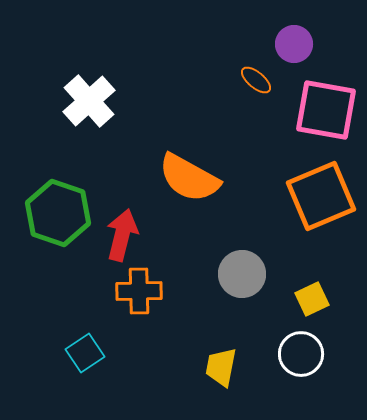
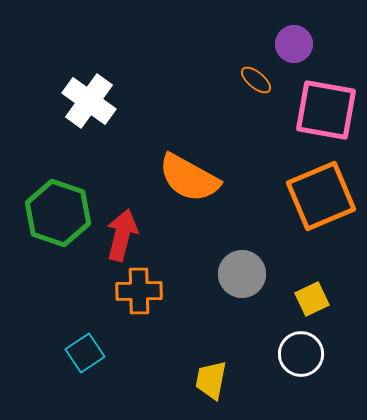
white cross: rotated 12 degrees counterclockwise
yellow trapezoid: moved 10 px left, 13 px down
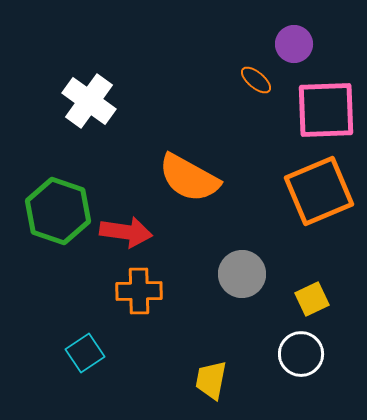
pink square: rotated 12 degrees counterclockwise
orange square: moved 2 px left, 5 px up
green hexagon: moved 2 px up
red arrow: moved 4 px right, 3 px up; rotated 84 degrees clockwise
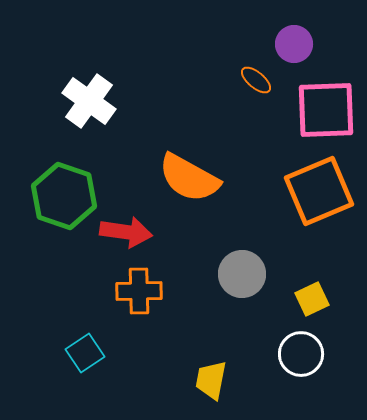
green hexagon: moved 6 px right, 15 px up
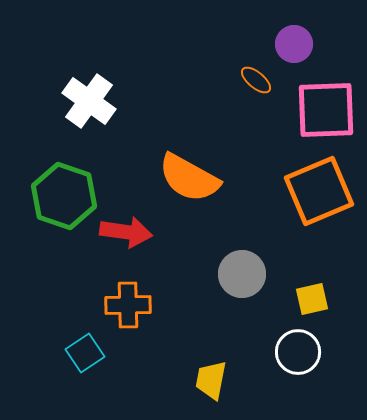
orange cross: moved 11 px left, 14 px down
yellow square: rotated 12 degrees clockwise
white circle: moved 3 px left, 2 px up
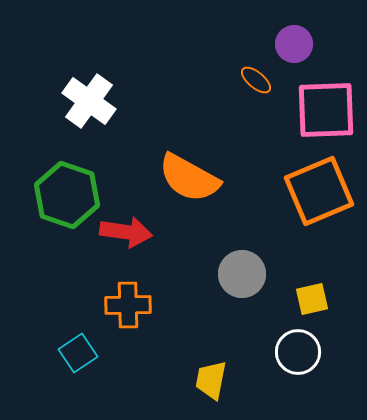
green hexagon: moved 3 px right, 1 px up
cyan square: moved 7 px left
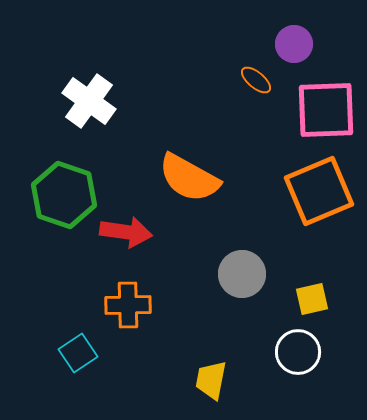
green hexagon: moved 3 px left
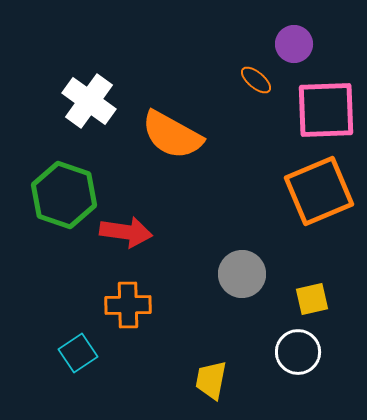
orange semicircle: moved 17 px left, 43 px up
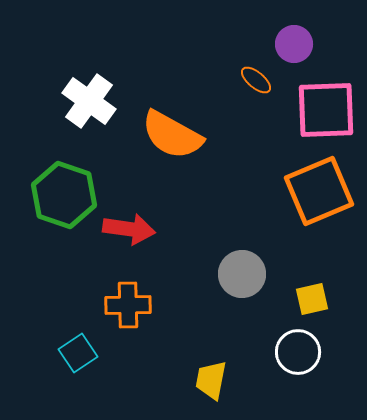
red arrow: moved 3 px right, 3 px up
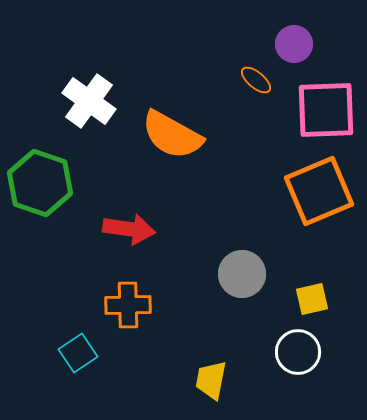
green hexagon: moved 24 px left, 12 px up
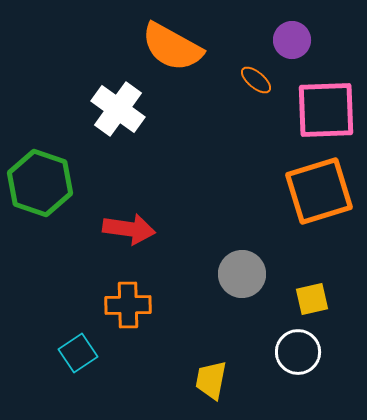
purple circle: moved 2 px left, 4 px up
white cross: moved 29 px right, 8 px down
orange semicircle: moved 88 px up
orange square: rotated 6 degrees clockwise
